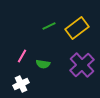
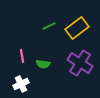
pink line: rotated 40 degrees counterclockwise
purple cross: moved 2 px left, 2 px up; rotated 15 degrees counterclockwise
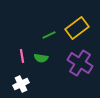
green line: moved 9 px down
green semicircle: moved 2 px left, 6 px up
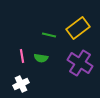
yellow rectangle: moved 1 px right
green line: rotated 40 degrees clockwise
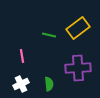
green semicircle: moved 8 px right, 26 px down; rotated 104 degrees counterclockwise
purple cross: moved 2 px left, 5 px down; rotated 35 degrees counterclockwise
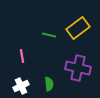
purple cross: rotated 15 degrees clockwise
white cross: moved 2 px down
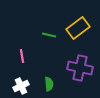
purple cross: moved 2 px right
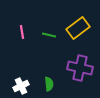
pink line: moved 24 px up
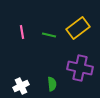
green semicircle: moved 3 px right
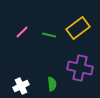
pink line: rotated 56 degrees clockwise
